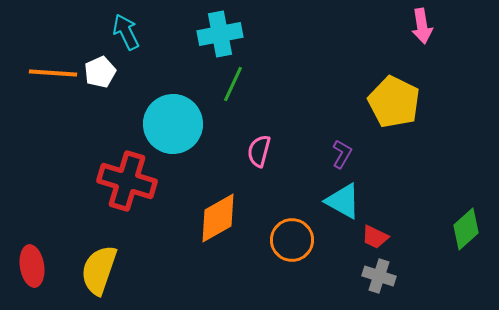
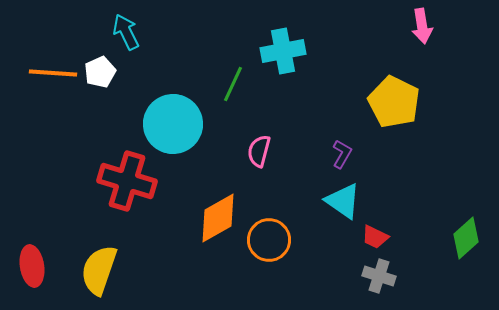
cyan cross: moved 63 px right, 17 px down
cyan triangle: rotated 6 degrees clockwise
green diamond: moved 9 px down
orange circle: moved 23 px left
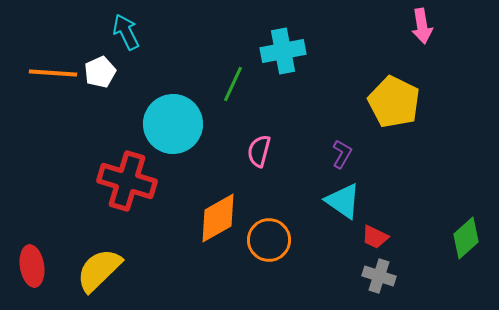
yellow semicircle: rotated 27 degrees clockwise
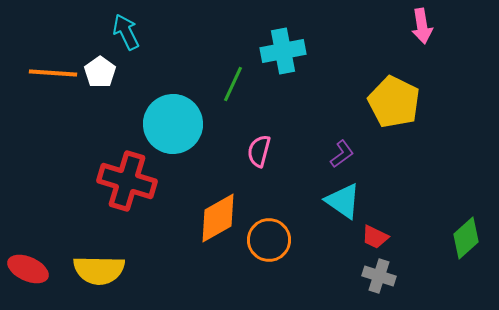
white pentagon: rotated 12 degrees counterclockwise
purple L-shape: rotated 24 degrees clockwise
red ellipse: moved 4 px left, 3 px down; rotated 57 degrees counterclockwise
yellow semicircle: rotated 135 degrees counterclockwise
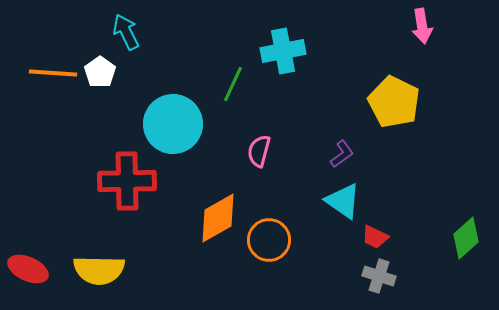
red cross: rotated 18 degrees counterclockwise
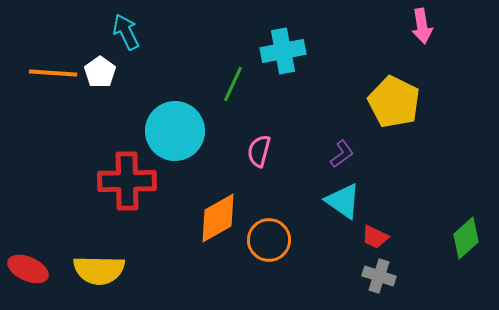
cyan circle: moved 2 px right, 7 px down
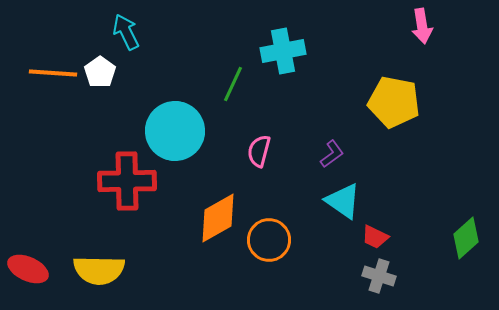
yellow pentagon: rotated 15 degrees counterclockwise
purple L-shape: moved 10 px left
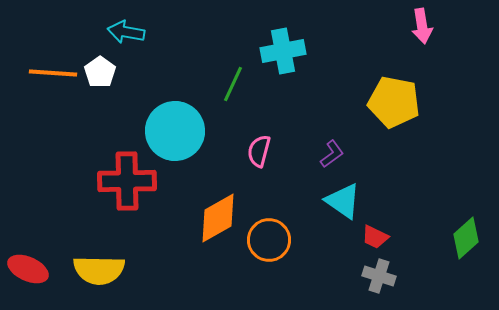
cyan arrow: rotated 54 degrees counterclockwise
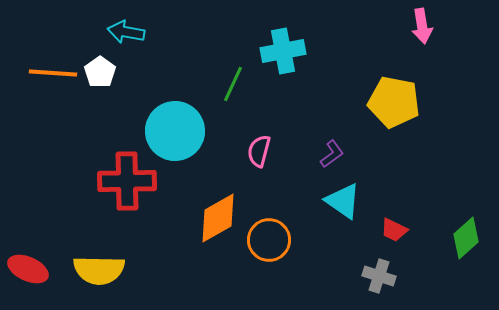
red trapezoid: moved 19 px right, 7 px up
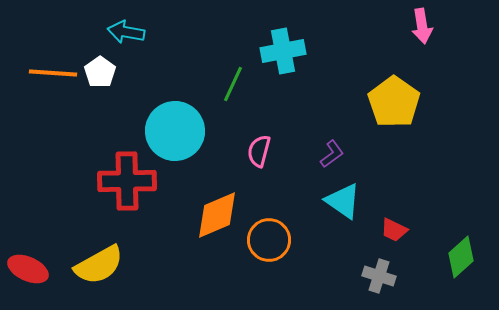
yellow pentagon: rotated 24 degrees clockwise
orange diamond: moved 1 px left, 3 px up; rotated 6 degrees clockwise
green diamond: moved 5 px left, 19 px down
yellow semicircle: moved 5 px up; rotated 30 degrees counterclockwise
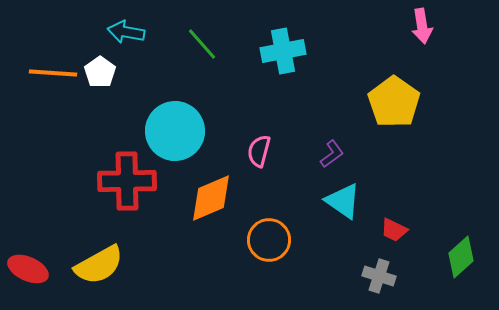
green line: moved 31 px left, 40 px up; rotated 66 degrees counterclockwise
orange diamond: moved 6 px left, 17 px up
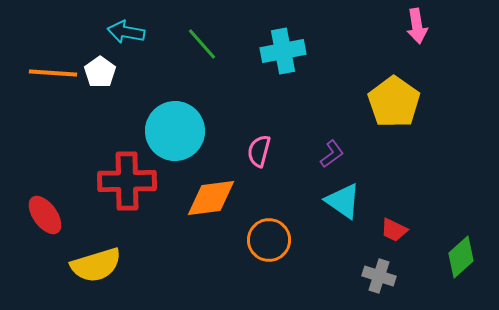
pink arrow: moved 5 px left
orange diamond: rotated 16 degrees clockwise
yellow semicircle: moved 3 px left; rotated 12 degrees clockwise
red ellipse: moved 17 px right, 54 px up; rotated 30 degrees clockwise
